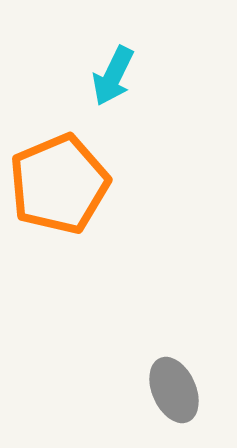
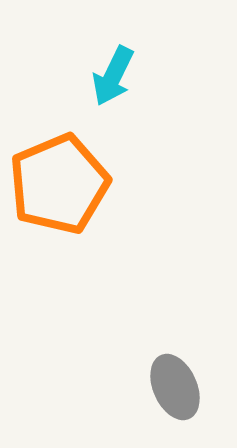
gray ellipse: moved 1 px right, 3 px up
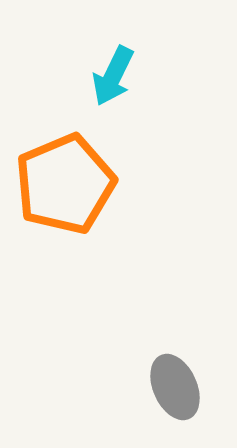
orange pentagon: moved 6 px right
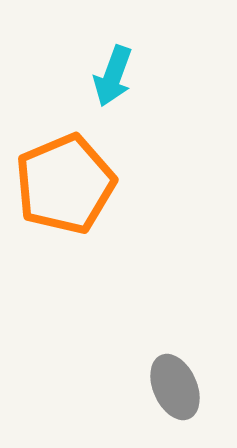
cyan arrow: rotated 6 degrees counterclockwise
